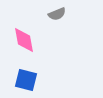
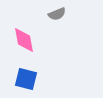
blue square: moved 1 px up
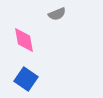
blue square: rotated 20 degrees clockwise
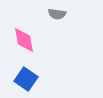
gray semicircle: rotated 30 degrees clockwise
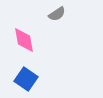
gray semicircle: rotated 42 degrees counterclockwise
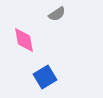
blue square: moved 19 px right, 2 px up; rotated 25 degrees clockwise
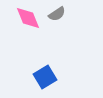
pink diamond: moved 4 px right, 22 px up; rotated 12 degrees counterclockwise
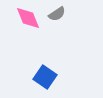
blue square: rotated 25 degrees counterclockwise
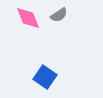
gray semicircle: moved 2 px right, 1 px down
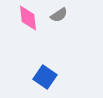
pink diamond: rotated 16 degrees clockwise
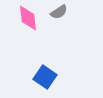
gray semicircle: moved 3 px up
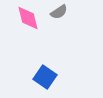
pink diamond: rotated 8 degrees counterclockwise
